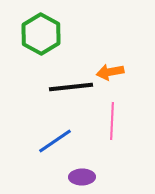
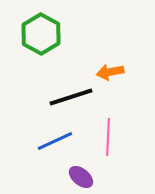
black line: moved 10 px down; rotated 12 degrees counterclockwise
pink line: moved 4 px left, 16 px down
blue line: rotated 9 degrees clockwise
purple ellipse: moved 1 px left; rotated 40 degrees clockwise
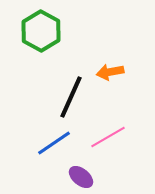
green hexagon: moved 3 px up
black line: rotated 48 degrees counterclockwise
pink line: rotated 57 degrees clockwise
blue line: moved 1 px left, 2 px down; rotated 9 degrees counterclockwise
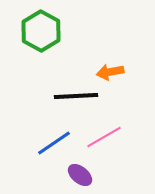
black line: moved 5 px right, 1 px up; rotated 63 degrees clockwise
pink line: moved 4 px left
purple ellipse: moved 1 px left, 2 px up
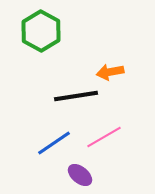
black line: rotated 6 degrees counterclockwise
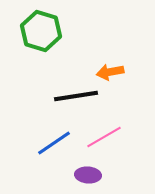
green hexagon: rotated 12 degrees counterclockwise
purple ellipse: moved 8 px right; rotated 35 degrees counterclockwise
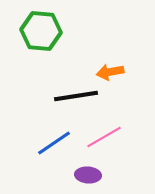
green hexagon: rotated 12 degrees counterclockwise
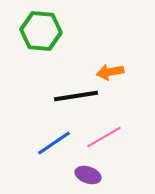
purple ellipse: rotated 15 degrees clockwise
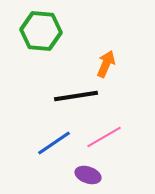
orange arrow: moved 4 px left, 8 px up; rotated 124 degrees clockwise
